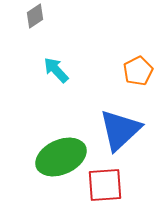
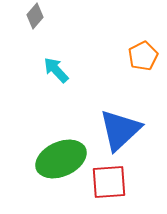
gray diamond: rotated 15 degrees counterclockwise
orange pentagon: moved 5 px right, 15 px up
green ellipse: moved 2 px down
red square: moved 4 px right, 3 px up
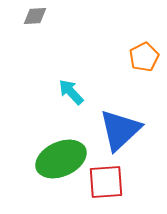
gray diamond: rotated 45 degrees clockwise
orange pentagon: moved 1 px right, 1 px down
cyan arrow: moved 15 px right, 22 px down
red square: moved 3 px left
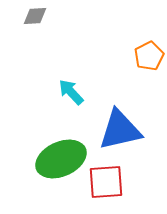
orange pentagon: moved 5 px right, 1 px up
blue triangle: rotated 30 degrees clockwise
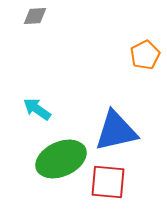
orange pentagon: moved 4 px left, 1 px up
cyan arrow: moved 34 px left, 17 px down; rotated 12 degrees counterclockwise
blue triangle: moved 4 px left, 1 px down
red square: moved 2 px right; rotated 9 degrees clockwise
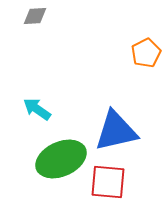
orange pentagon: moved 1 px right, 2 px up
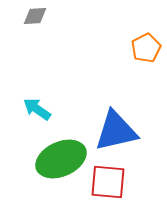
orange pentagon: moved 5 px up
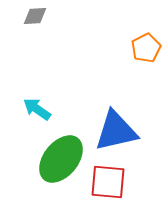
green ellipse: rotated 27 degrees counterclockwise
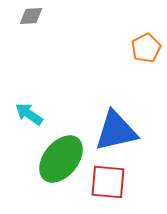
gray diamond: moved 4 px left
cyan arrow: moved 8 px left, 5 px down
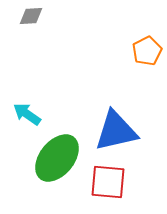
orange pentagon: moved 1 px right, 3 px down
cyan arrow: moved 2 px left
green ellipse: moved 4 px left, 1 px up
